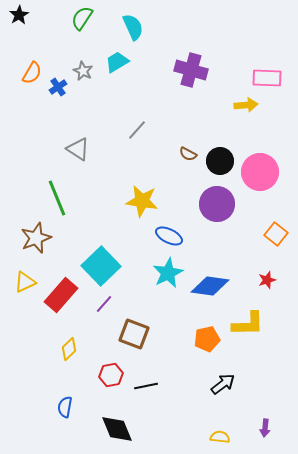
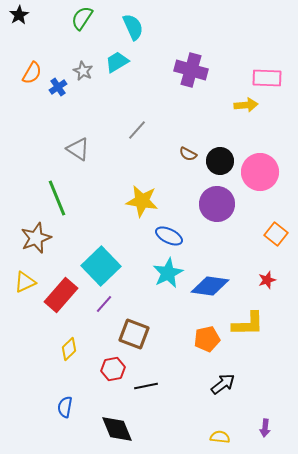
red hexagon: moved 2 px right, 6 px up
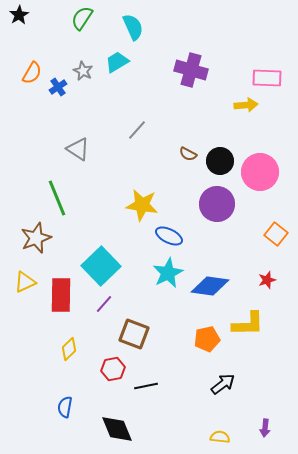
yellow star: moved 4 px down
red rectangle: rotated 40 degrees counterclockwise
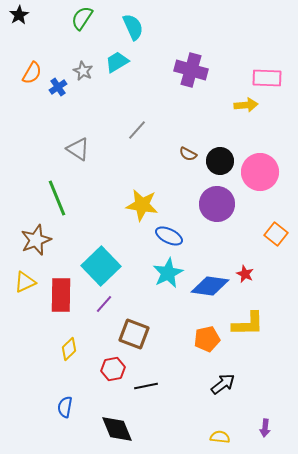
brown star: moved 2 px down
red star: moved 22 px left, 6 px up; rotated 30 degrees counterclockwise
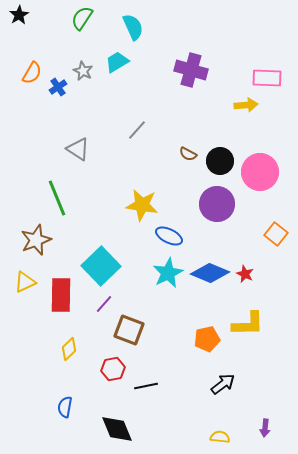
blue diamond: moved 13 px up; rotated 15 degrees clockwise
brown square: moved 5 px left, 4 px up
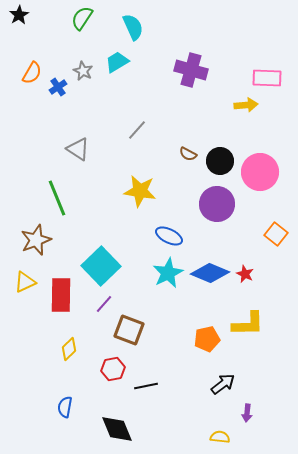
yellow star: moved 2 px left, 14 px up
purple arrow: moved 18 px left, 15 px up
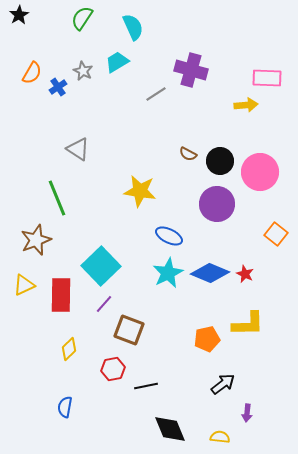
gray line: moved 19 px right, 36 px up; rotated 15 degrees clockwise
yellow triangle: moved 1 px left, 3 px down
black diamond: moved 53 px right
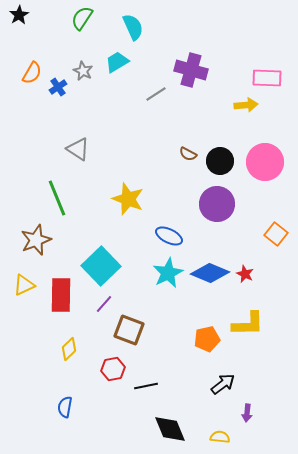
pink circle: moved 5 px right, 10 px up
yellow star: moved 12 px left, 8 px down; rotated 12 degrees clockwise
